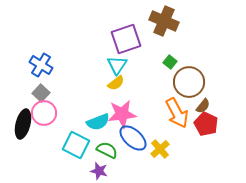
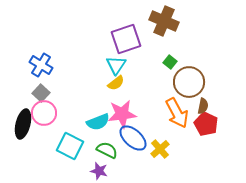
cyan triangle: moved 1 px left
brown semicircle: rotated 28 degrees counterclockwise
cyan square: moved 6 px left, 1 px down
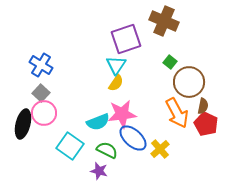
yellow semicircle: rotated 18 degrees counterclockwise
cyan square: rotated 8 degrees clockwise
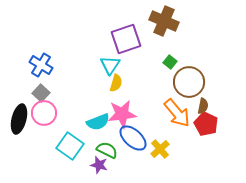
cyan triangle: moved 6 px left
yellow semicircle: rotated 18 degrees counterclockwise
orange arrow: rotated 12 degrees counterclockwise
black ellipse: moved 4 px left, 5 px up
purple star: moved 6 px up
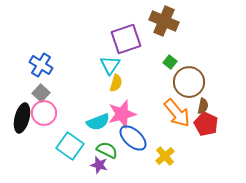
pink star: rotated 8 degrees counterclockwise
black ellipse: moved 3 px right, 1 px up
yellow cross: moved 5 px right, 7 px down
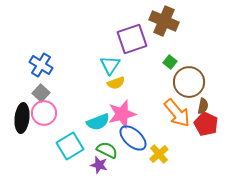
purple square: moved 6 px right
yellow semicircle: rotated 54 degrees clockwise
black ellipse: rotated 8 degrees counterclockwise
cyan square: rotated 24 degrees clockwise
yellow cross: moved 6 px left, 2 px up
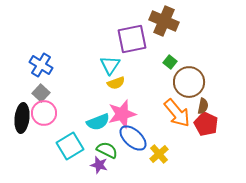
purple square: rotated 8 degrees clockwise
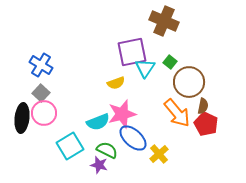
purple square: moved 13 px down
cyan triangle: moved 35 px right, 3 px down
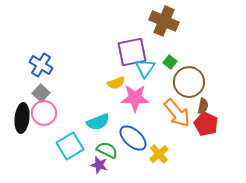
pink star: moved 13 px right, 16 px up; rotated 16 degrees clockwise
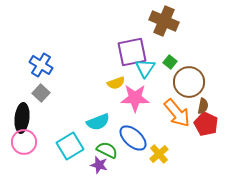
pink circle: moved 20 px left, 29 px down
